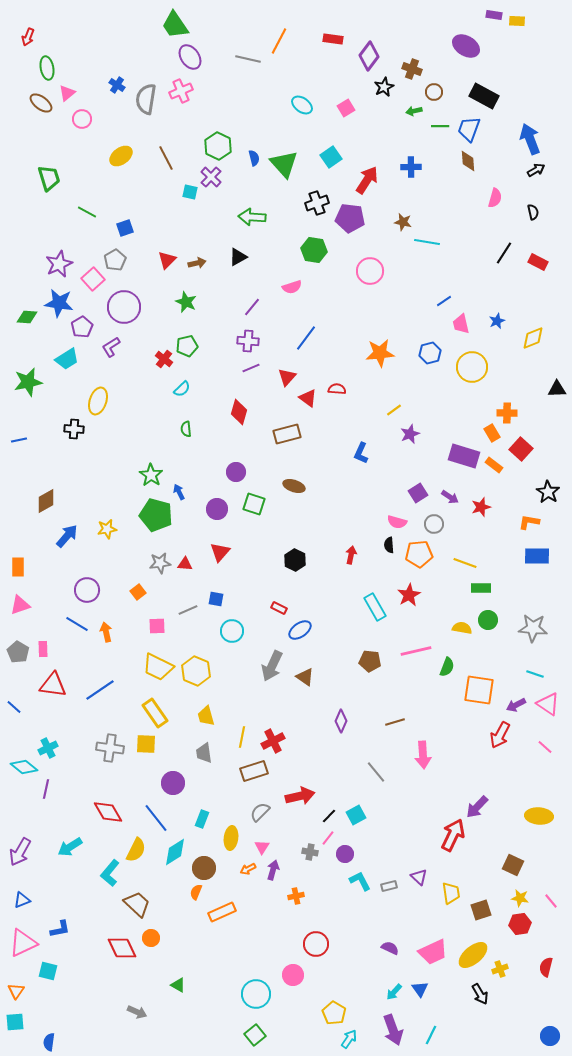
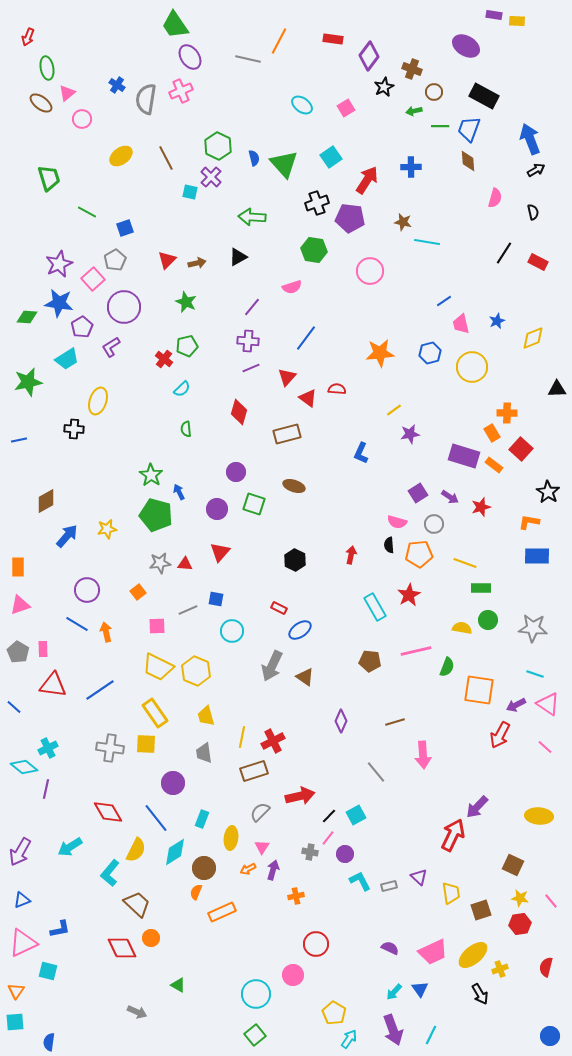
purple star at (410, 434): rotated 12 degrees clockwise
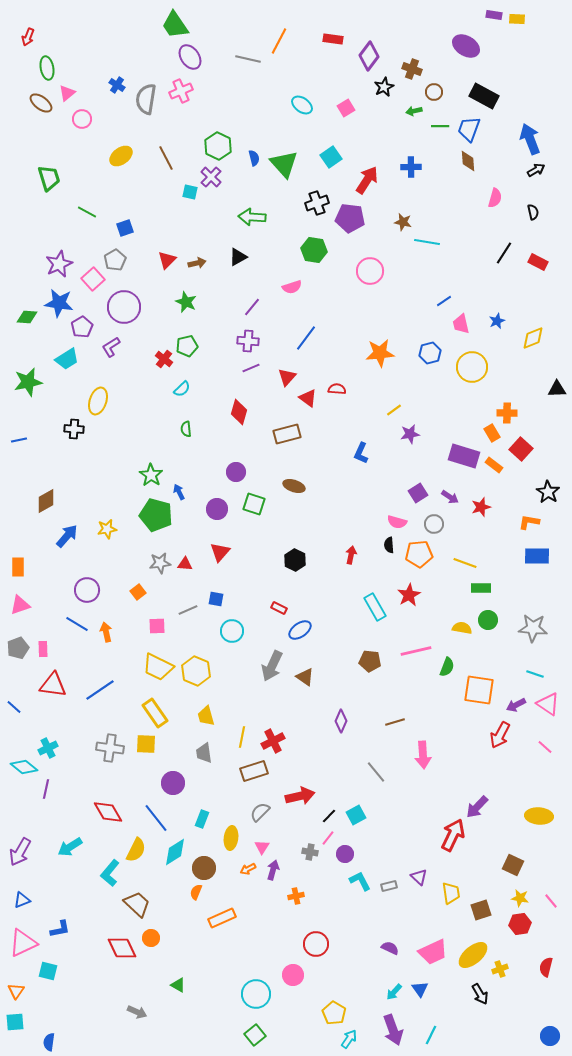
yellow rectangle at (517, 21): moved 2 px up
gray pentagon at (18, 652): moved 4 px up; rotated 20 degrees clockwise
orange rectangle at (222, 912): moved 6 px down
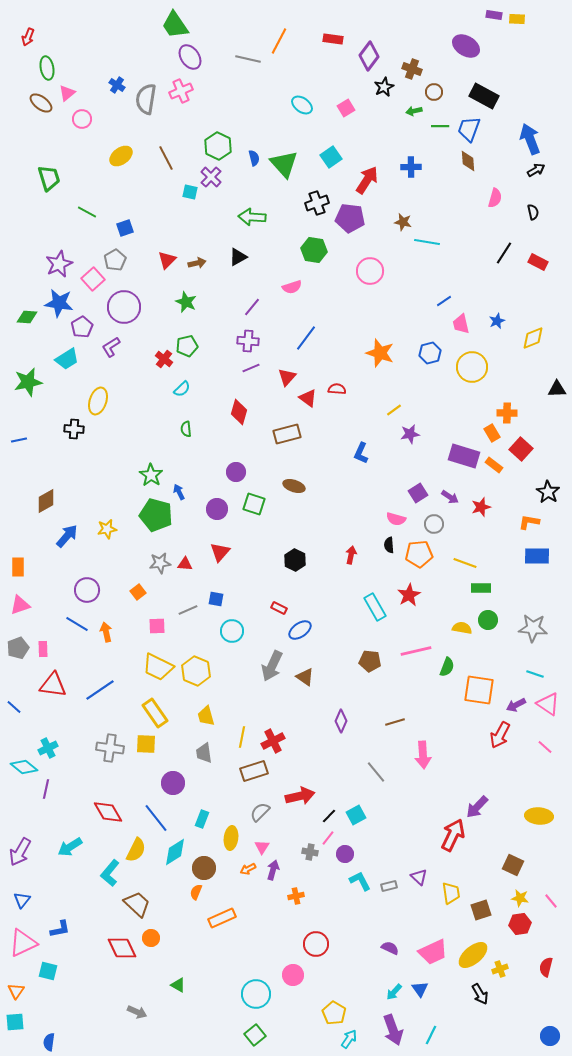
orange star at (380, 353): rotated 24 degrees clockwise
pink semicircle at (397, 522): moved 1 px left, 3 px up
blue triangle at (22, 900): rotated 30 degrees counterclockwise
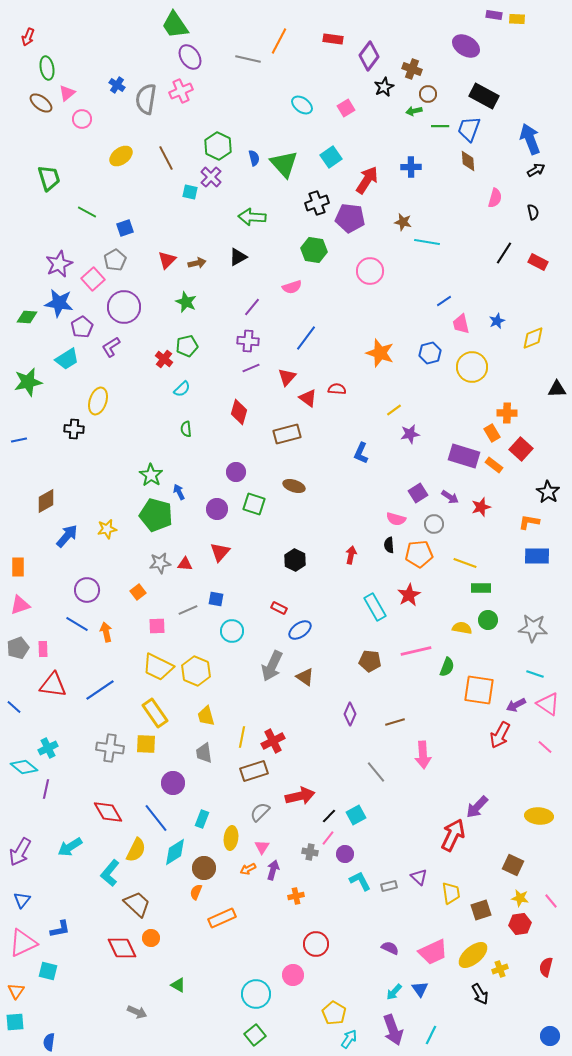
brown circle at (434, 92): moved 6 px left, 2 px down
purple diamond at (341, 721): moved 9 px right, 7 px up
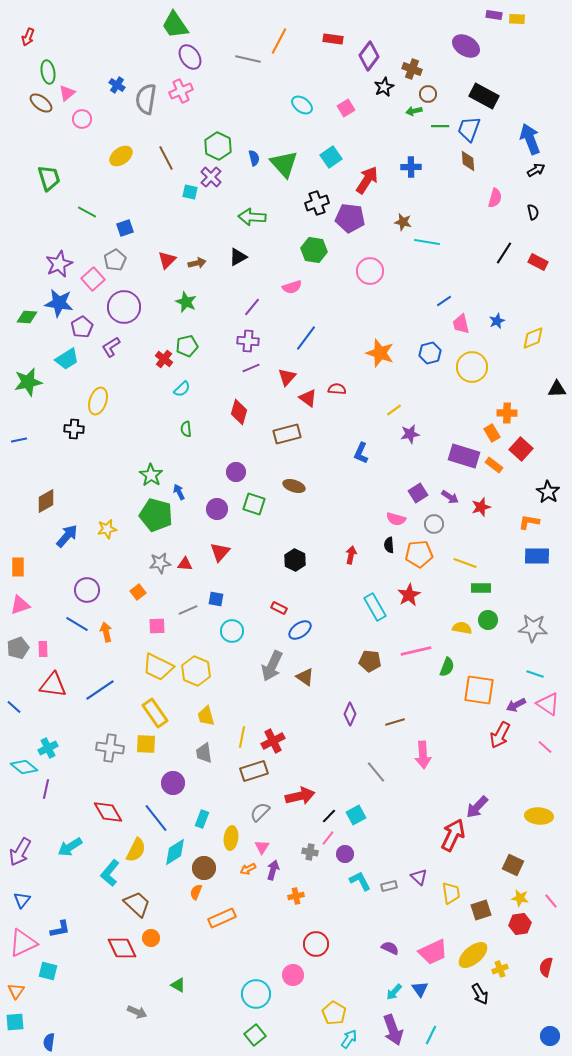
green ellipse at (47, 68): moved 1 px right, 4 px down
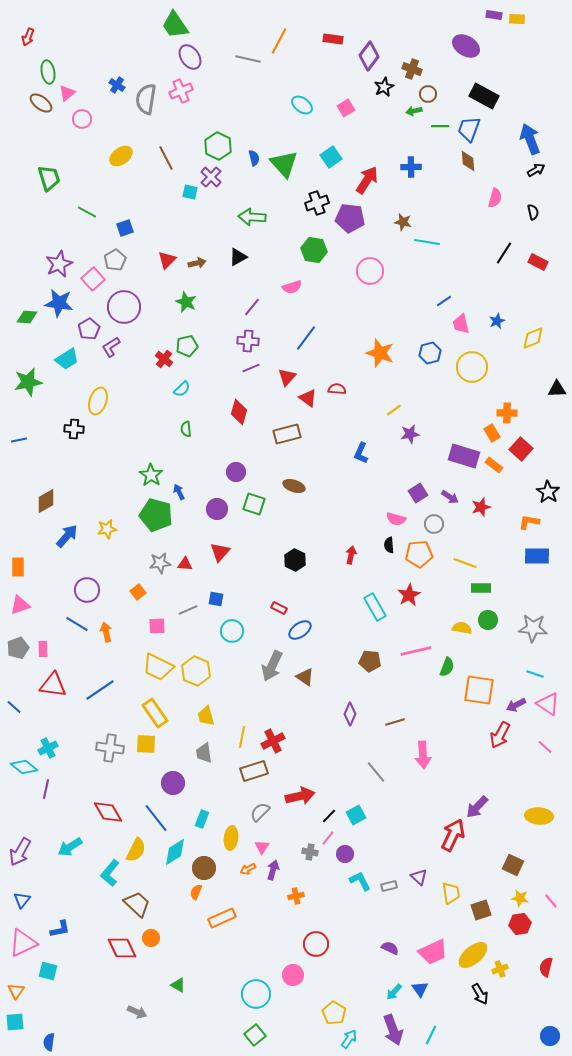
purple pentagon at (82, 327): moved 7 px right, 2 px down
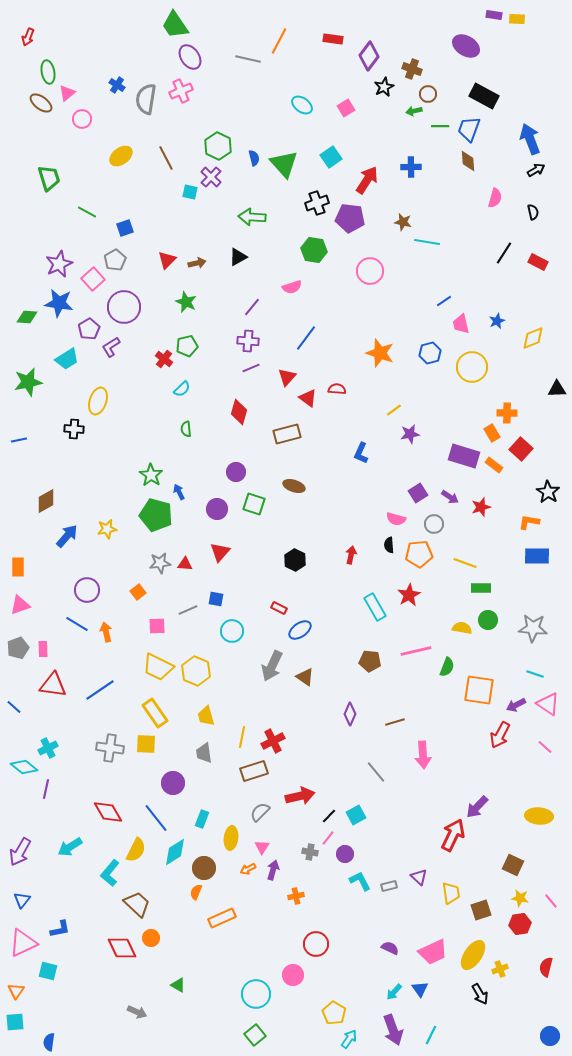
yellow ellipse at (473, 955): rotated 16 degrees counterclockwise
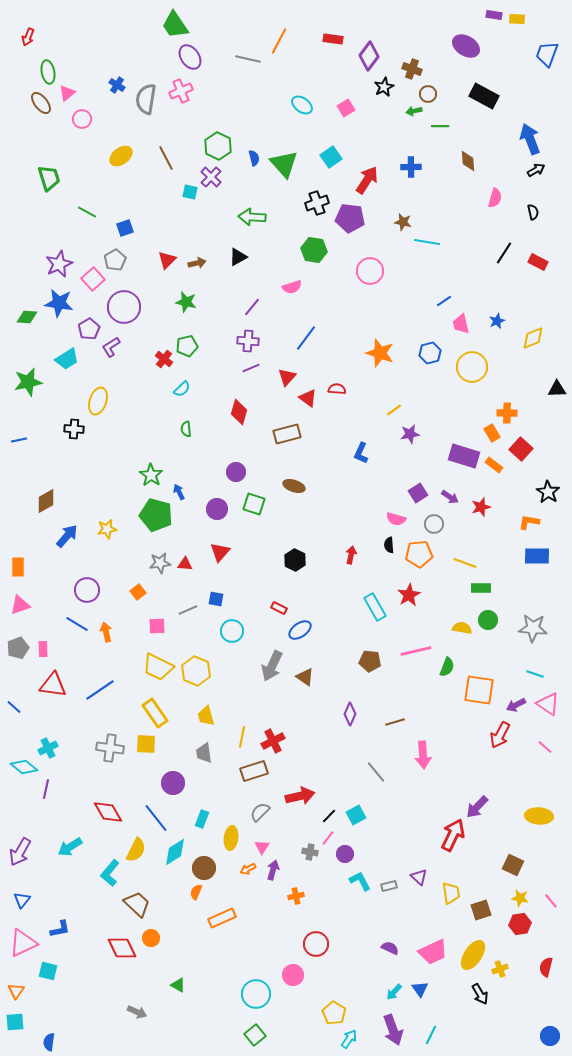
brown ellipse at (41, 103): rotated 15 degrees clockwise
blue trapezoid at (469, 129): moved 78 px right, 75 px up
green star at (186, 302): rotated 10 degrees counterclockwise
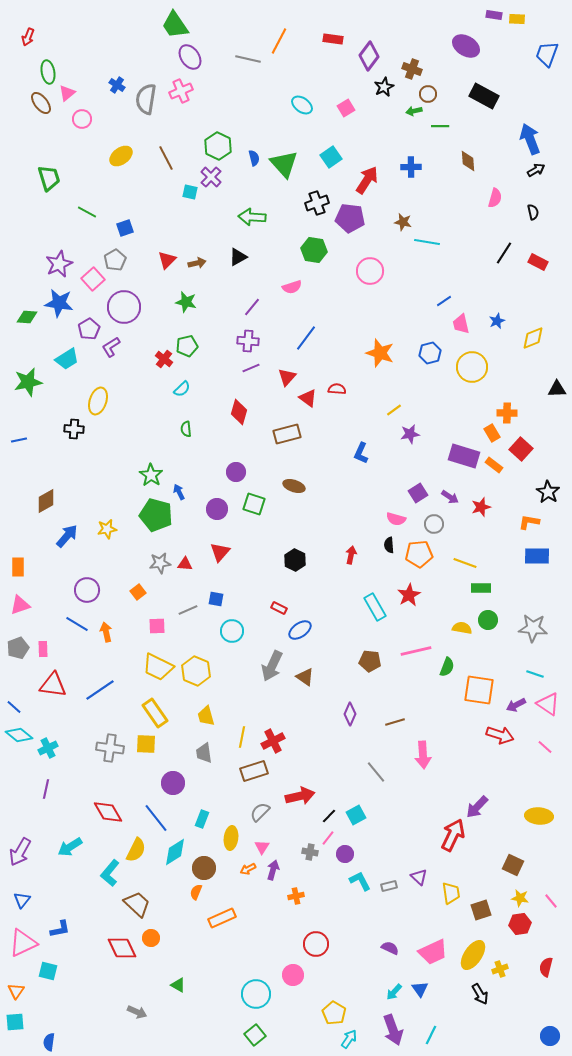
red arrow at (500, 735): rotated 100 degrees counterclockwise
cyan diamond at (24, 767): moved 5 px left, 32 px up
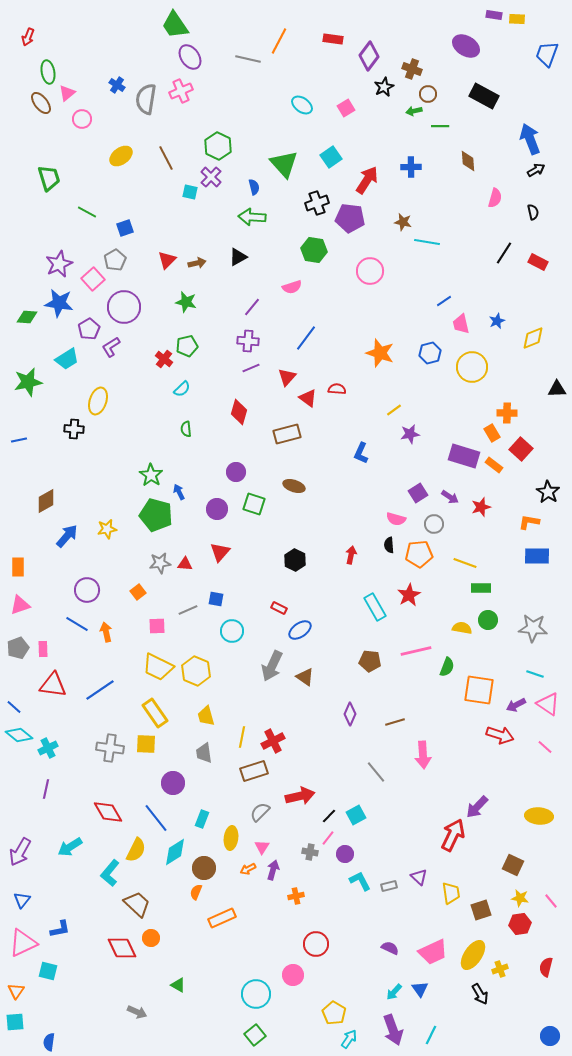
blue semicircle at (254, 158): moved 29 px down
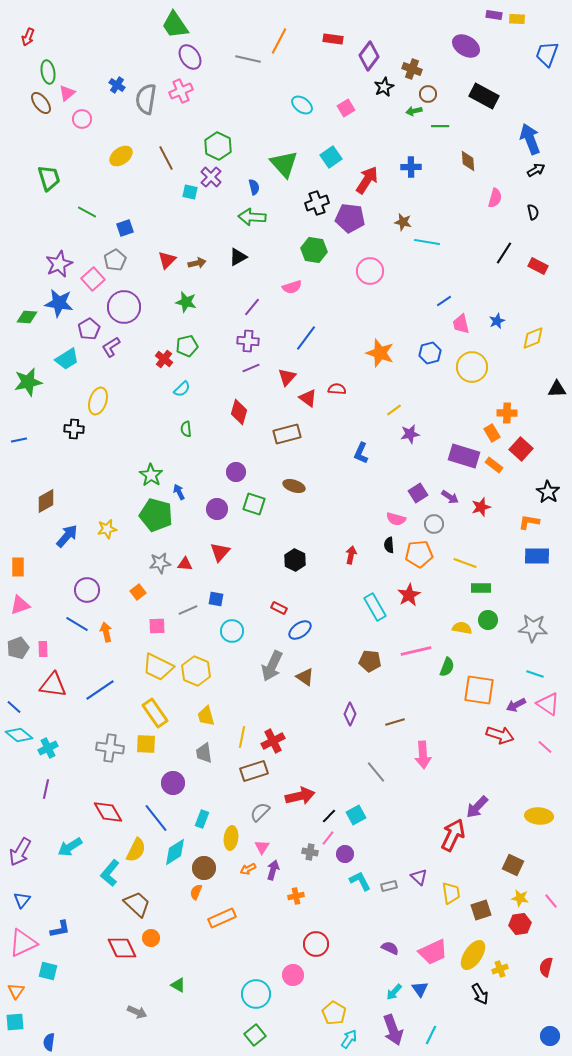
red rectangle at (538, 262): moved 4 px down
